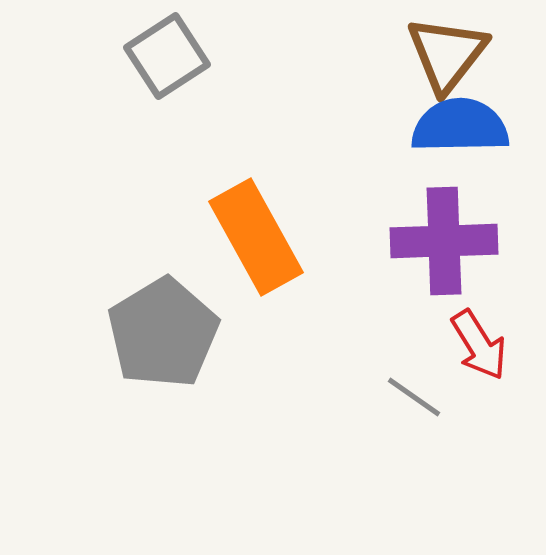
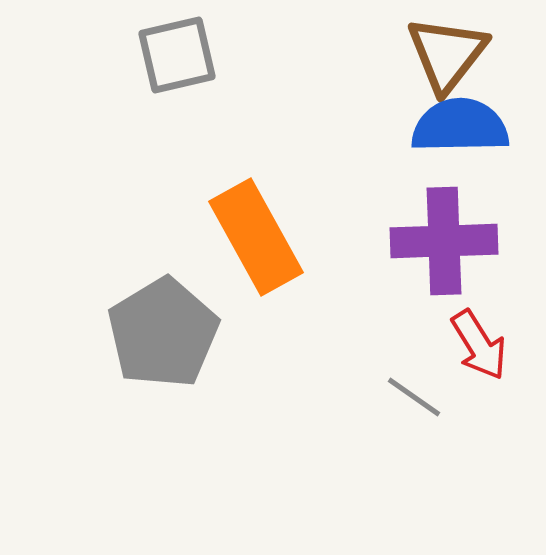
gray square: moved 10 px right, 1 px up; rotated 20 degrees clockwise
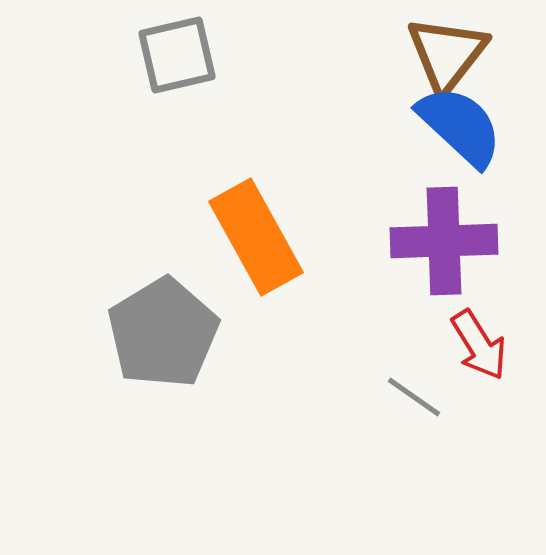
blue semicircle: rotated 44 degrees clockwise
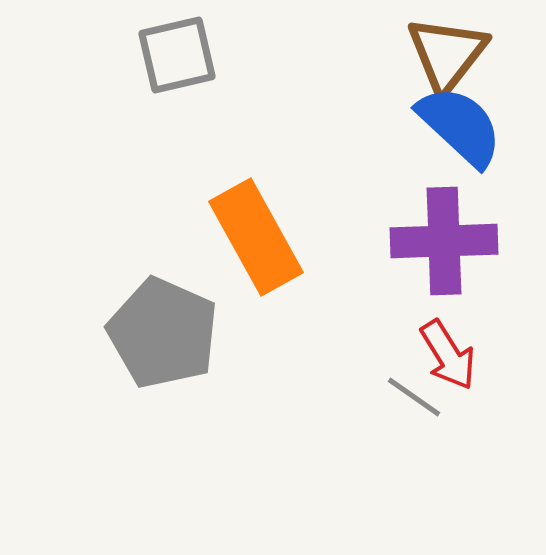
gray pentagon: rotated 17 degrees counterclockwise
red arrow: moved 31 px left, 10 px down
